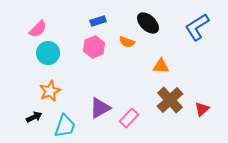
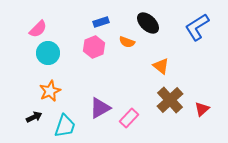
blue rectangle: moved 3 px right, 1 px down
orange triangle: rotated 36 degrees clockwise
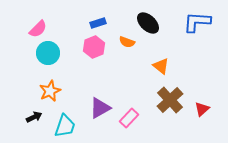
blue rectangle: moved 3 px left, 1 px down
blue L-shape: moved 5 px up; rotated 36 degrees clockwise
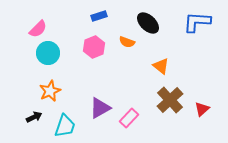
blue rectangle: moved 1 px right, 7 px up
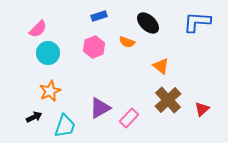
brown cross: moved 2 px left
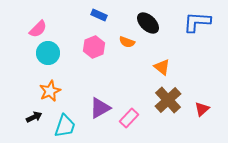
blue rectangle: moved 1 px up; rotated 42 degrees clockwise
orange triangle: moved 1 px right, 1 px down
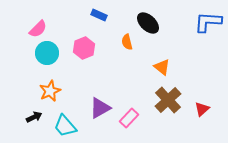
blue L-shape: moved 11 px right
orange semicircle: rotated 56 degrees clockwise
pink hexagon: moved 10 px left, 1 px down
cyan circle: moved 1 px left
cyan trapezoid: rotated 120 degrees clockwise
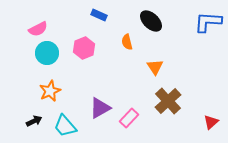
black ellipse: moved 3 px right, 2 px up
pink semicircle: rotated 18 degrees clockwise
orange triangle: moved 7 px left; rotated 18 degrees clockwise
brown cross: moved 1 px down
red triangle: moved 9 px right, 13 px down
black arrow: moved 4 px down
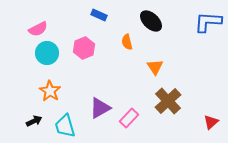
orange star: rotated 15 degrees counterclockwise
cyan trapezoid: rotated 25 degrees clockwise
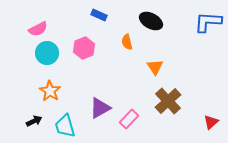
black ellipse: rotated 15 degrees counterclockwise
pink rectangle: moved 1 px down
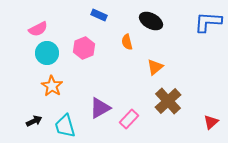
orange triangle: rotated 24 degrees clockwise
orange star: moved 2 px right, 5 px up
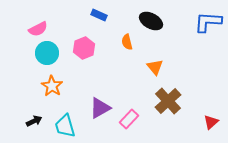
orange triangle: rotated 30 degrees counterclockwise
